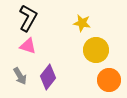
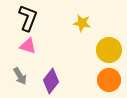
black L-shape: rotated 8 degrees counterclockwise
yellow circle: moved 13 px right
purple diamond: moved 3 px right, 4 px down
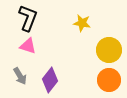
purple diamond: moved 1 px left, 1 px up
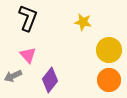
yellow star: moved 1 px right, 1 px up
pink triangle: moved 9 px down; rotated 30 degrees clockwise
gray arrow: moved 7 px left; rotated 96 degrees clockwise
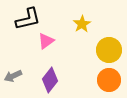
black L-shape: moved 1 px down; rotated 56 degrees clockwise
yellow star: moved 1 px left, 2 px down; rotated 30 degrees clockwise
pink triangle: moved 18 px right, 14 px up; rotated 36 degrees clockwise
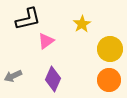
yellow circle: moved 1 px right, 1 px up
purple diamond: moved 3 px right, 1 px up; rotated 15 degrees counterclockwise
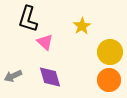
black L-shape: rotated 120 degrees clockwise
yellow star: moved 2 px down
pink triangle: moved 1 px left, 1 px down; rotated 42 degrees counterclockwise
yellow circle: moved 3 px down
purple diamond: moved 3 px left, 2 px up; rotated 40 degrees counterclockwise
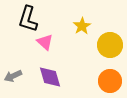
yellow circle: moved 7 px up
orange circle: moved 1 px right, 1 px down
